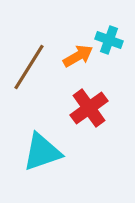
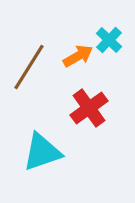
cyan cross: rotated 24 degrees clockwise
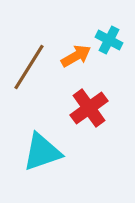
cyan cross: rotated 16 degrees counterclockwise
orange arrow: moved 2 px left
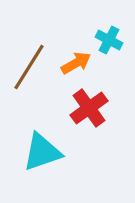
orange arrow: moved 7 px down
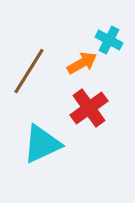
orange arrow: moved 6 px right
brown line: moved 4 px down
cyan triangle: moved 8 px up; rotated 6 degrees counterclockwise
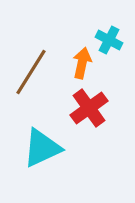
orange arrow: rotated 48 degrees counterclockwise
brown line: moved 2 px right, 1 px down
cyan triangle: moved 4 px down
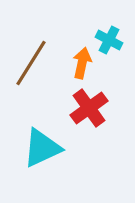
brown line: moved 9 px up
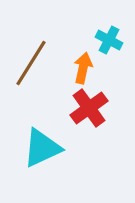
orange arrow: moved 1 px right, 5 px down
